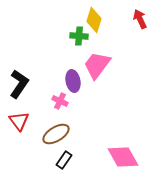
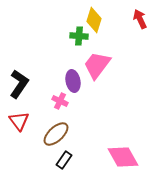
brown ellipse: rotated 12 degrees counterclockwise
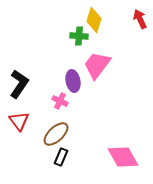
black rectangle: moved 3 px left, 3 px up; rotated 12 degrees counterclockwise
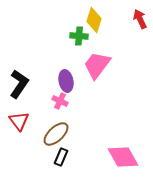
purple ellipse: moved 7 px left
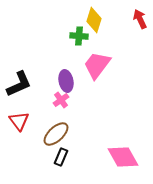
black L-shape: rotated 32 degrees clockwise
pink cross: moved 1 px right, 1 px up; rotated 28 degrees clockwise
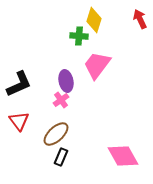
pink diamond: moved 1 px up
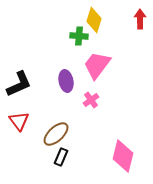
red arrow: rotated 24 degrees clockwise
pink cross: moved 30 px right
pink diamond: rotated 44 degrees clockwise
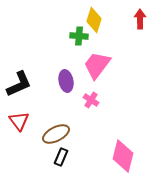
pink cross: rotated 21 degrees counterclockwise
brown ellipse: rotated 16 degrees clockwise
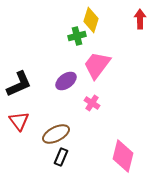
yellow diamond: moved 3 px left
green cross: moved 2 px left; rotated 18 degrees counterclockwise
purple ellipse: rotated 65 degrees clockwise
pink cross: moved 1 px right, 3 px down
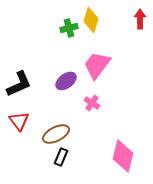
green cross: moved 8 px left, 8 px up
